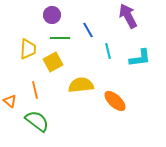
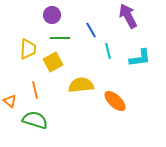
blue line: moved 3 px right
green semicircle: moved 2 px left, 1 px up; rotated 20 degrees counterclockwise
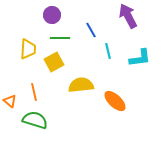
yellow square: moved 1 px right
orange line: moved 1 px left, 2 px down
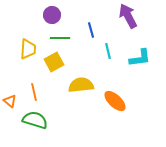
blue line: rotated 14 degrees clockwise
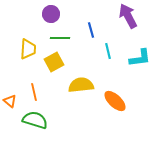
purple circle: moved 1 px left, 1 px up
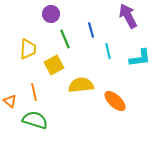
green line: moved 5 px right, 1 px down; rotated 66 degrees clockwise
yellow square: moved 3 px down
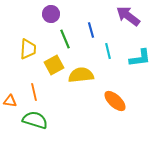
purple arrow: rotated 25 degrees counterclockwise
yellow semicircle: moved 10 px up
orange triangle: rotated 32 degrees counterclockwise
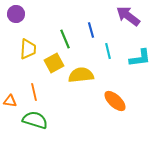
purple circle: moved 35 px left
yellow square: moved 2 px up
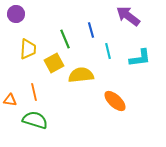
orange triangle: moved 1 px up
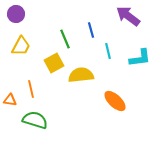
yellow trapezoid: moved 7 px left, 3 px up; rotated 25 degrees clockwise
orange line: moved 3 px left, 3 px up
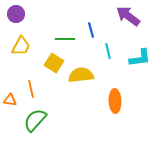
green line: rotated 66 degrees counterclockwise
yellow square: rotated 30 degrees counterclockwise
orange ellipse: rotated 45 degrees clockwise
green semicircle: rotated 65 degrees counterclockwise
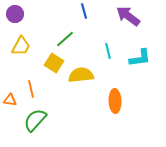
purple circle: moved 1 px left
blue line: moved 7 px left, 19 px up
green line: rotated 42 degrees counterclockwise
